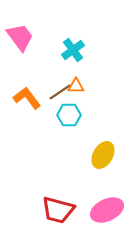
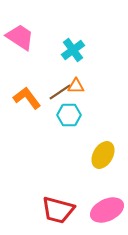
pink trapezoid: rotated 20 degrees counterclockwise
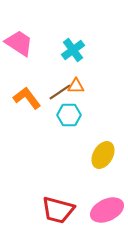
pink trapezoid: moved 1 px left, 6 px down
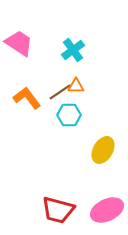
yellow ellipse: moved 5 px up
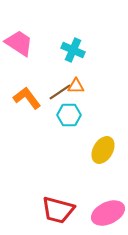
cyan cross: rotated 30 degrees counterclockwise
pink ellipse: moved 1 px right, 3 px down
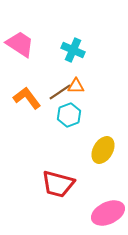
pink trapezoid: moved 1 px right, 1 px down
cyan hexagon: rotated 20 degrees counterclockwise
red trapezoid: moved 26 px up
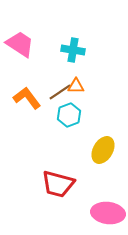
cyan cross: rotated 15 degrees counterclockwise
pink ellipse: rotated 32 degrees clockwise
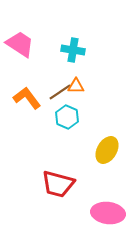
cyan hexagon: moved 2 px left, 2 px down; rotated 15 degrees counterclockwise
yellow ellipse: moved 4 px right
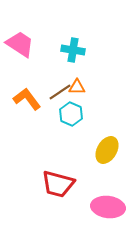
orange triangle: moved 1 px right, 1 px down
orange L-shape: moved 1 px down
cyan hexagon: moved 4 px right, 3 px up
pink ellipse: moved 6 px up
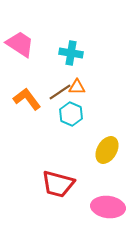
cyan cross: moved 2 px left, 3 px down
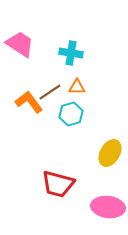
brown line: moved 10 px left
orange L-shape: moved 2 px right, 3 px down
cyan hexagon: rotated 20 degrees clockwise
yellow ellipse: moved 3 px right, 3 px down
